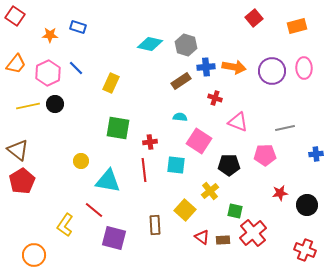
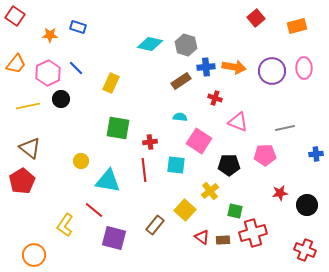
red square at (254, 18): moved 2 px right
black circle at (55, 104): moved 6 px right, 5 px up
brown triangle at (18, 150): moved 12 px right, 2 px up
brown rectangle at (155, 225): rotated 42 degrees clockwise
red cross at (253, 233): rotated 24 degrees clockwise
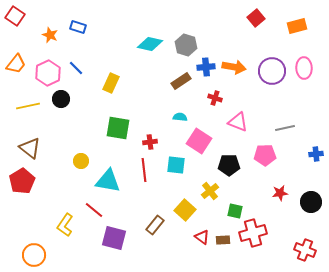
orange star at (50, 35): rotated 21 degrees clockwise
black circle at (307, 205): moved 4 px right, 3 px up
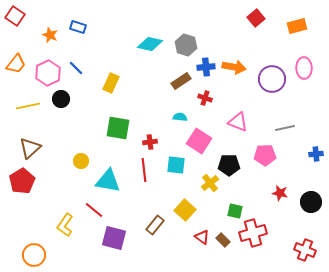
purple circle at (272, 71): moved 8 px down
red cross at (215, 98): moved 10 px left
brown triangle at (30, 148): rotated 40 degrees clockwise
yellow cross at (210, 191): moved 8 px up
red star at (280, 193): rotated 21 degrees clockwise
brown rectangle at (223, 240): rotated 48 degrees clockwise
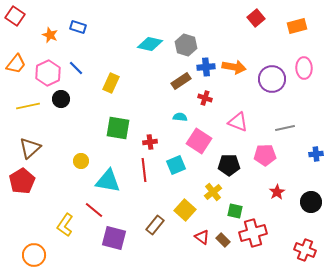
cyan square at (176, 165): rotated 30 degrees counterclockwise
yellow cross at (210, 183): moved 3 px right, 9 px down
red star at (280, 193): moved 3 px left, 1 px up; rotated 28 degrees clockwise
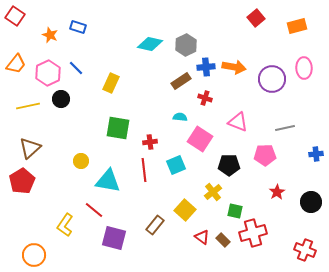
gray hexagon at (186, 45): rotated 15 degrees clockwise
pink square at (199, 141): moved 1 px right, 2 px up
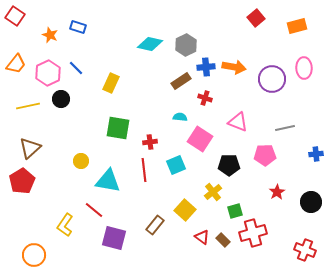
green square at (235, 211): rotated 28 degrees counterclockwise
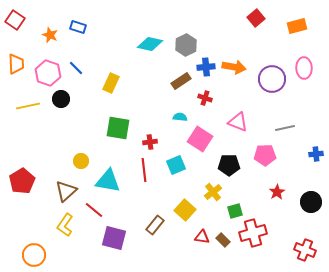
red square at (15, 16): moved 4 px down
orange trapezoid at (16, 64): rotated 40 degrees counterclockwise
pink hexagon at (48, 73): rotated 15 degrees counterclockwise
brown triangle at (30, 148): moved 36 px right, 43 px down
red triangle at (202, 237): rotated 28 degrees counterclockwise
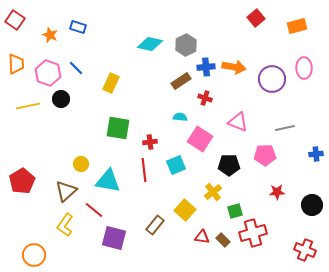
yellow circle at (81, 161): moved 3 px down
red star at (277, 192): rotated 28 degrees clockwise
black circle at (311, 202): moved 1 px right, 3 px down
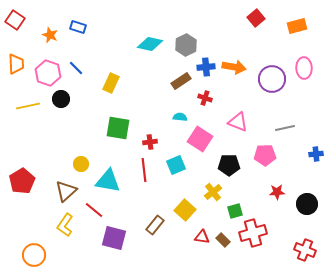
black circle at (312, 205): moved 5 px left, 1 px up
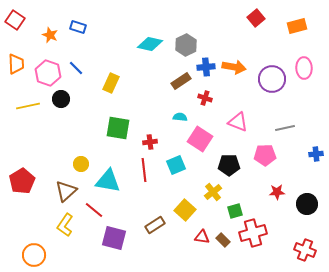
brown rectangle at (155, 225): rotated 18 degrees clockwise
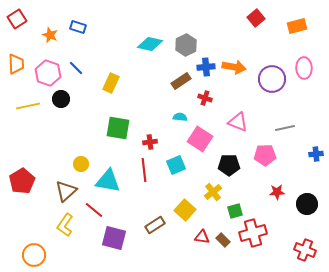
red square at (15, 20): moved 2 px right, 1 px up; rotated 24 degrees clockwise
